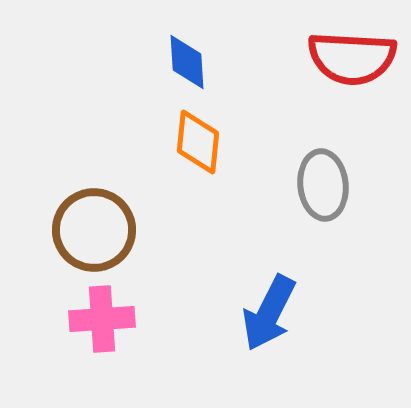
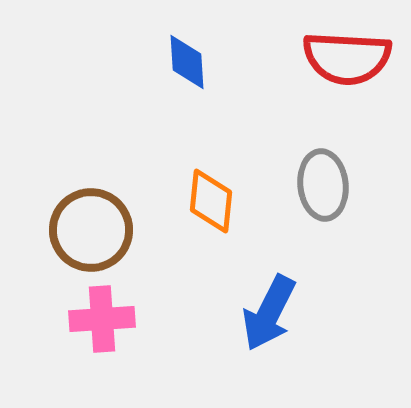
red semicircle: moved 5 px left
orange diamond: moved 13 px right, 59 px down
brown circle: moved 3 px left
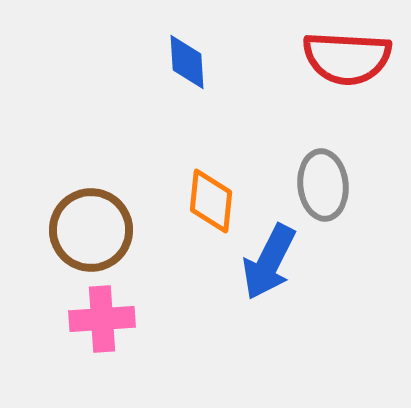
blue arrow: moved 51 px up
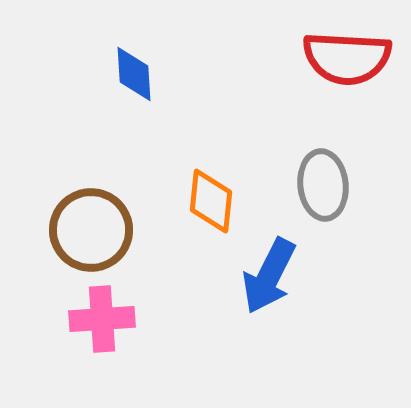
blue diamond: moved 53 px left, 12 px down
blue arrow: moved 14 px down
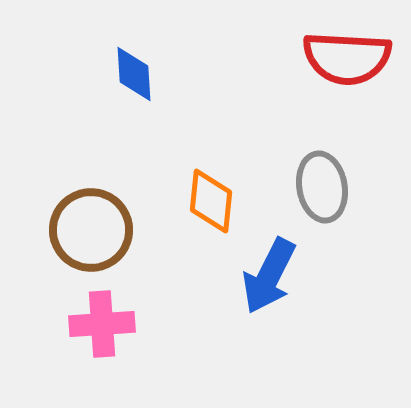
gray ellipse: moved 1 px left, 2 px down; rotated 4 degrees counterclockwise
pink cross: moved 5 px down
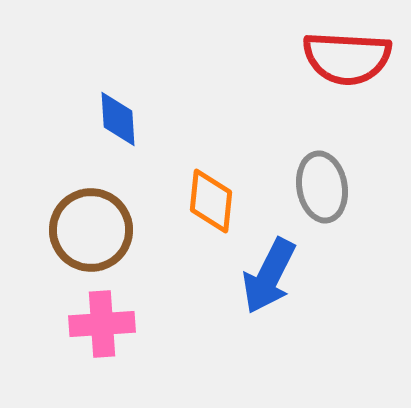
blue diamond: moved 16 px left, 45 px down
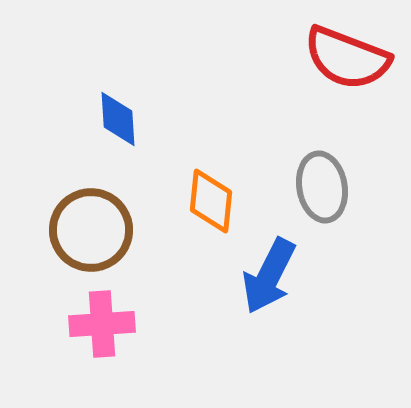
red semicircle: rotated 18 degrees clockwise
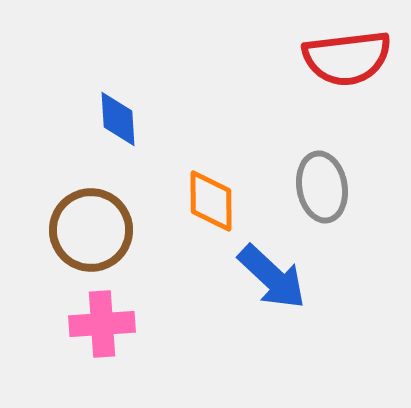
red semicircle: rotated 28 degrees counterclockwise
orange diamond: rotated 6 degrees counterclockwise
blue arrow: moved 3 px right, 1 px down; rotated 74 degrees counterclockwise
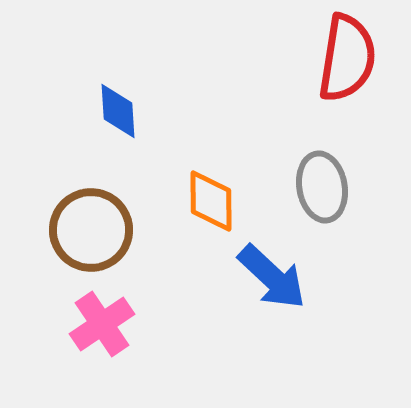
red semicircle: rotated 74 degrees counterclockwise
blue diamond: moved 8 px up
pink cross: rotated 30 degrees counterclockwise
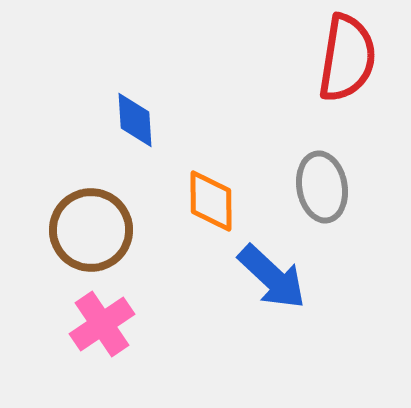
blue diamond: moved 17 px right, 9 px down
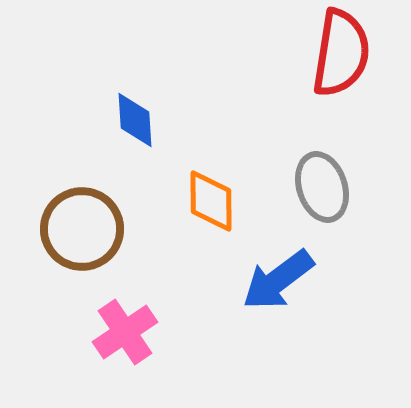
red semicircle: moved 6 px left, 5 px up
gray ellipse: rotated 8 degrees counterclockwise
brown circle: moved 9 px left, 1 px up
blue arrow: moved 6 px right, 3 px down; rotated 100 degrees clockwise
pink cross: moved 23 px right, 8 px down
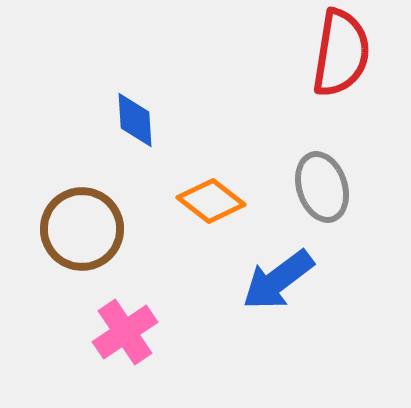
orange diamond: rotated 52 degrees counterclockwise
